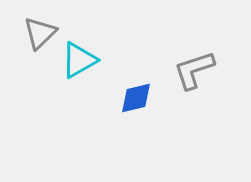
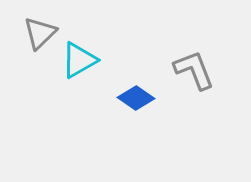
gray L-shape: rotated 87 degrees clockwise
blue diamond: rotated 48 degrees clockwise
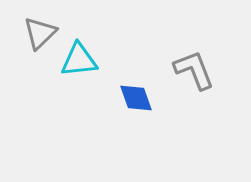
cyan triangle: rotated 24 degrees clockwise
blue diamond: rotated 36 degrees clockwise
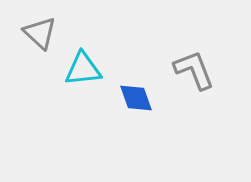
gray triangle: rotated 33 degrees counterclockwise
cyan triangle: moved 4 px right, 9 px down
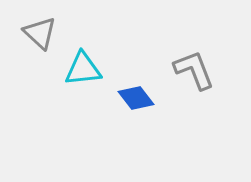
blue diamond: rotated 18 degrees counterclockwise
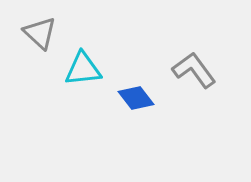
gray L-shape: rotated 15 degrees counterclockwise
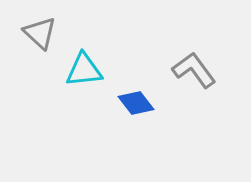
cyan triangle: moved 1 px right, 1 px down
blue diamond: moved 5 px down
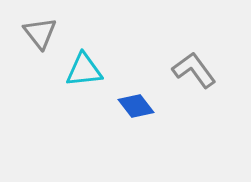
gray triangle: rotated 9 degrees clockwise
blue diamond: moved 3 px down
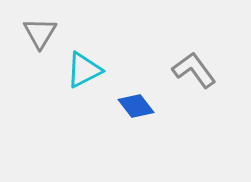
gray triangle: rotated 9 degrees clockwise
cyan triangle: rotated 21 degrees counterclockwise
